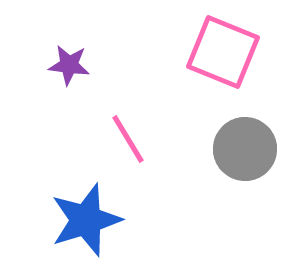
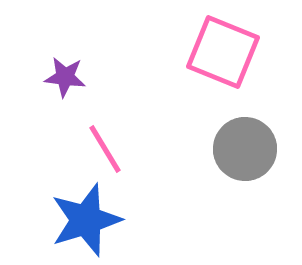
purple star: moved 4 px left, 12 px down
pink line: moved 23 px left, 10 px down
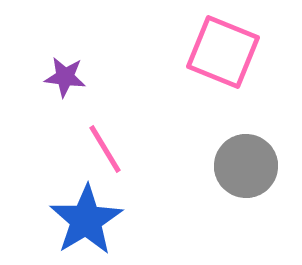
gray circle: moved 1 px right, 17 px down
blue star: rotated 14 degrees counterclockwise
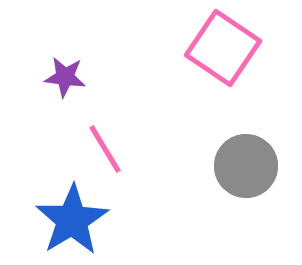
pink square: moved 4 px up; rotated 12 degrees clockwise
blue star: moved 14 px left
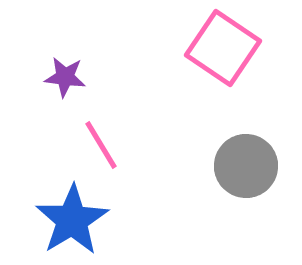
pink line: moved 4 px left, 4 px up
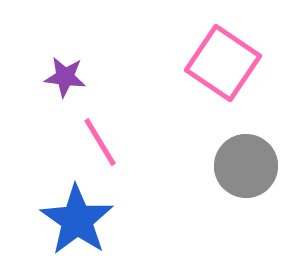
pink square: moved 15 px down
pink line: moved 1 px left, 3 px up
blue star: moved 5 px right; rotated 6 degrees counterclockwise
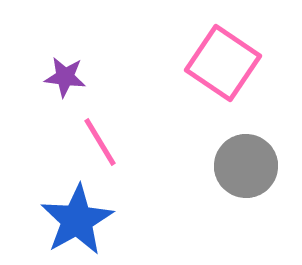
blue star: rotated 8 degrees clockwise
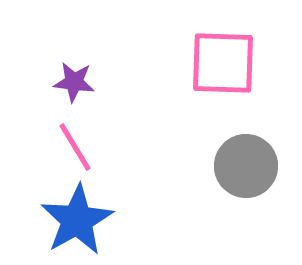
pink square: rotated 32 degrees counterclockwise
purple star: moved 9 px right, 5 px down
pink line: moved 25 px left, 5 px down
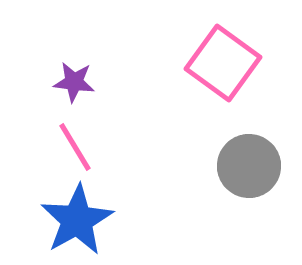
pink square: rotated 34 degrees clockwise
gray circle: moved 3 px right
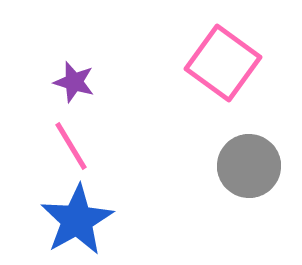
purple star: rotated 9 degrees clockwise
pink line: moved 4 px left, 1 px up
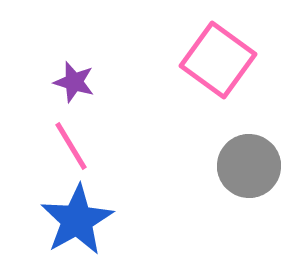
pink square: moved 5 px left, 3 px up
